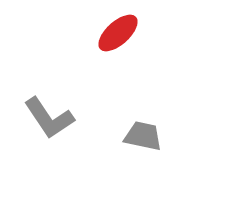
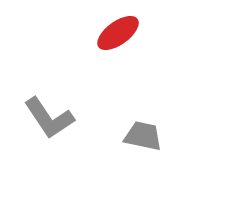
red ellipse: rotated 6 degrees clockwise
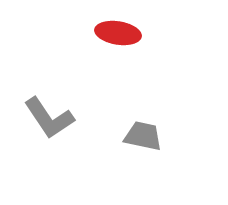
red ellipse: rotated 45 degrees clockwise
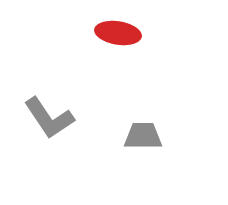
gray trapezoid: rotated 12 degrees counterclockwise
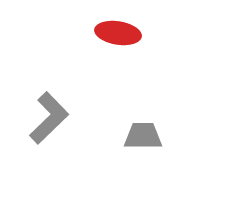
gray L-shape: rotated 100 degrees counterclockwise
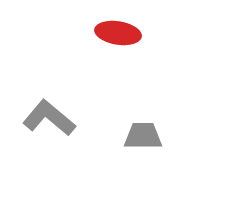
gray L-shape: rotated 96 degrees counterclockwise
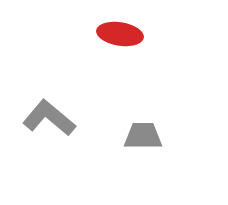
red ellipse: moved 2 px right, 1 px down
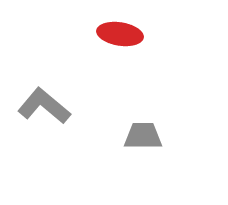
gray L-shape: moved 5 px left, 12 px up
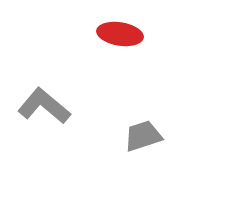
gray trapezoid: rotated 18 degrees counterclockwise
